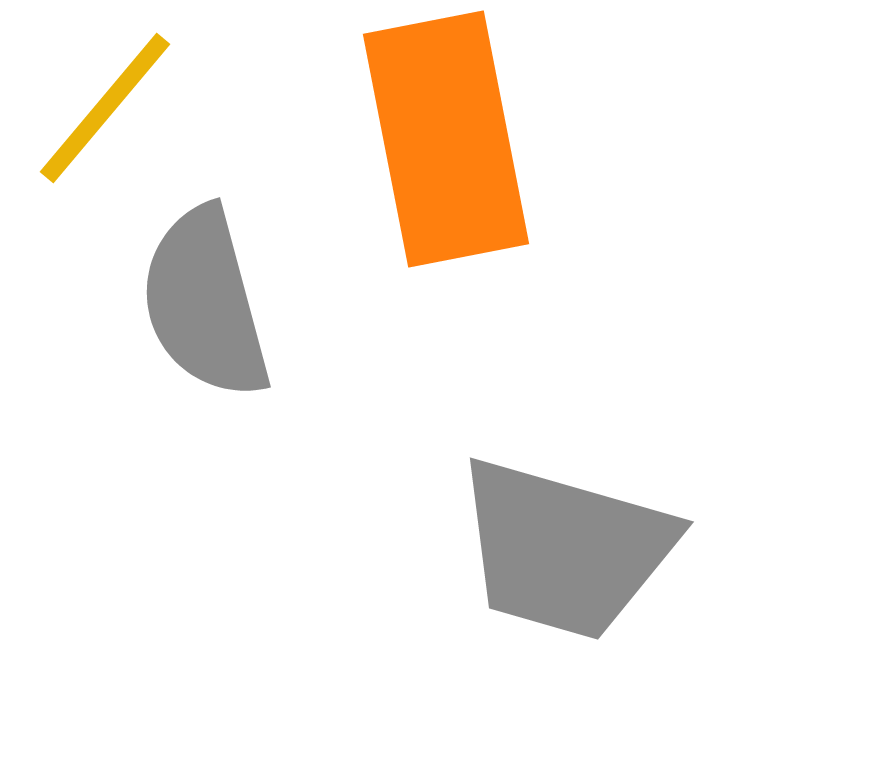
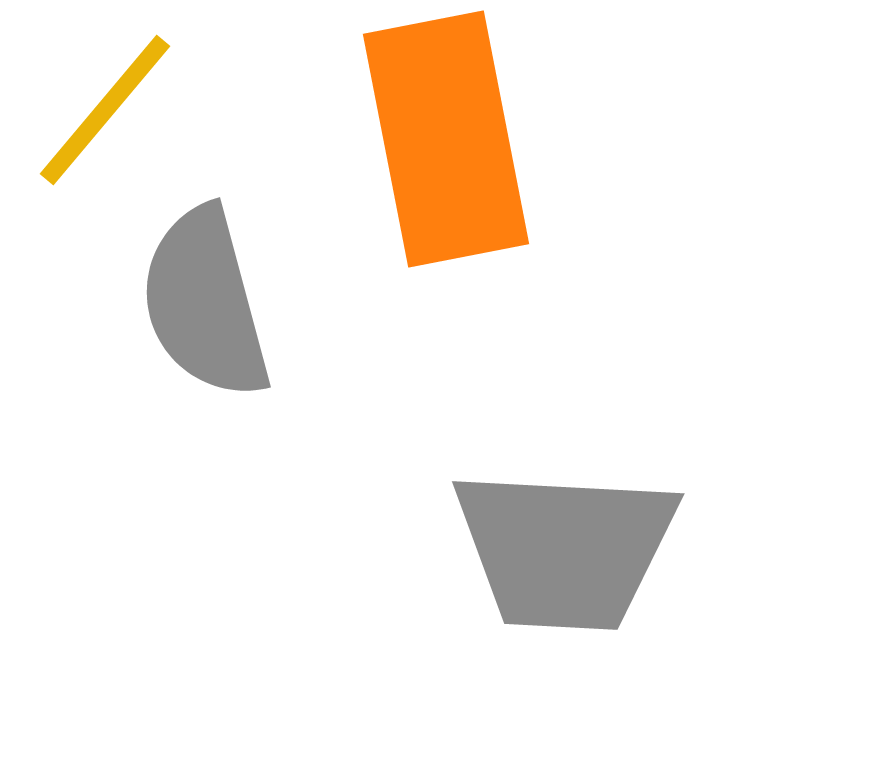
yellow line: moved 2 px down
gray trapezoid: rotated 13 degrees counterclockwise
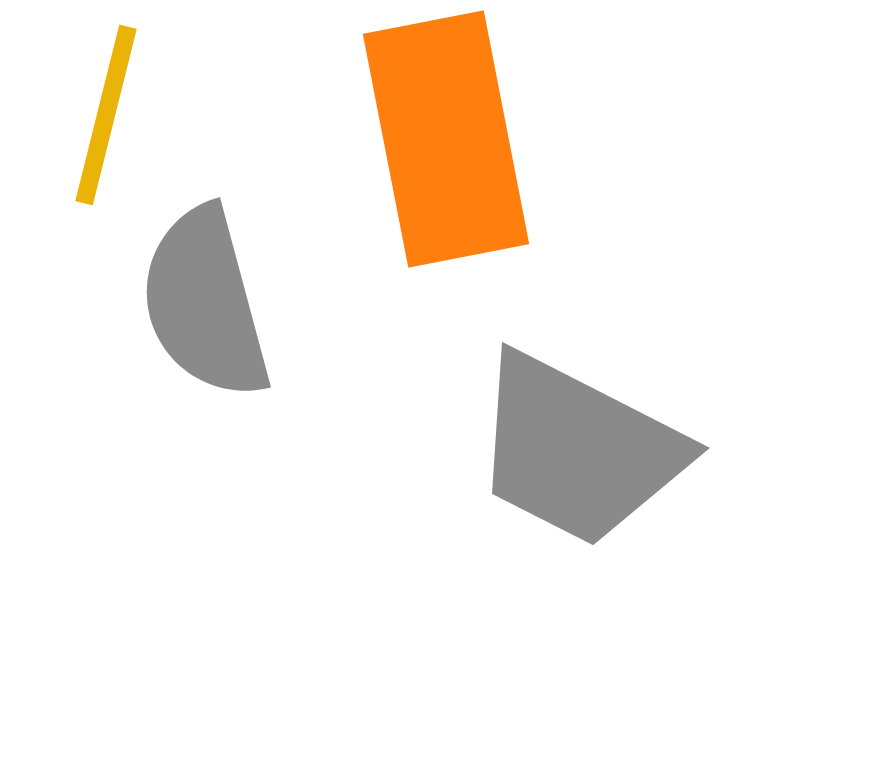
yellow line: moved 1 px right, 5 px down; rotated 26 degrees counterclockwise
gray trapezoid: moved 13 px right, 99 px up; rotated 24 degrees clockwise
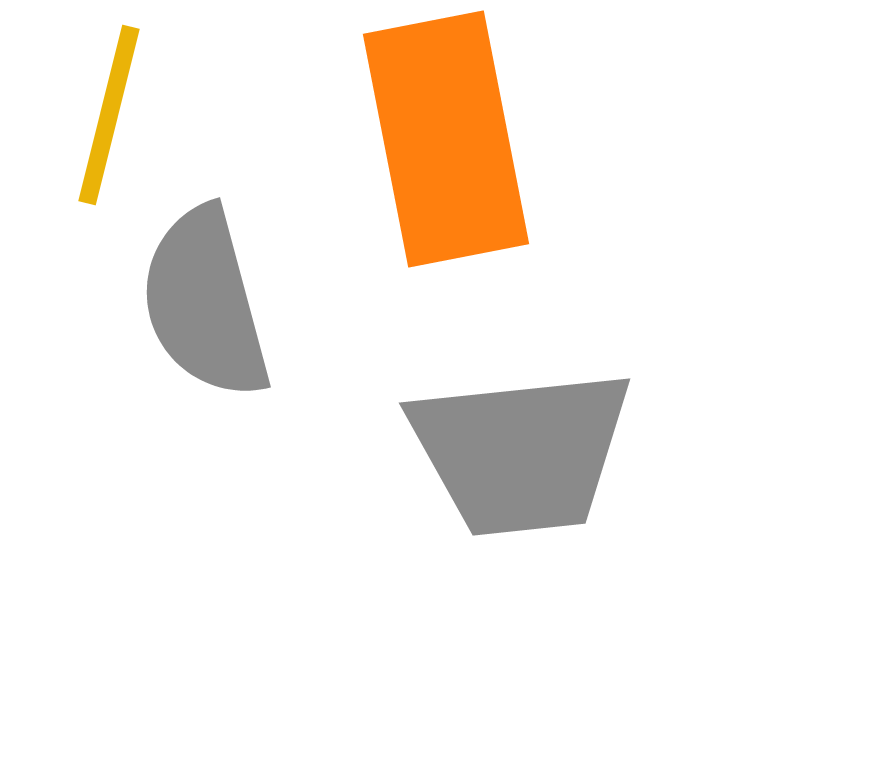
yellow line: moved 3 px right
gray trapezoid: moved 57 px left, 2 px down; rotated 33 degrees counterclockwise
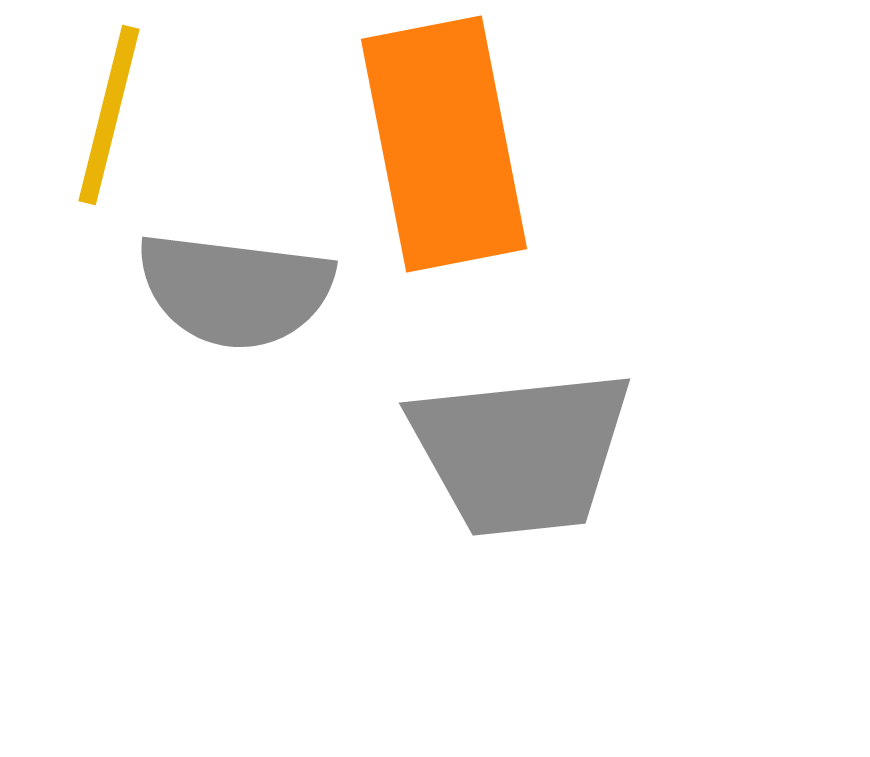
orange rectangle: moved 2 px left, 5 px down
gray semicircle: moved 30 px right, 13 px up; rotated 68 degrees counterclockwise
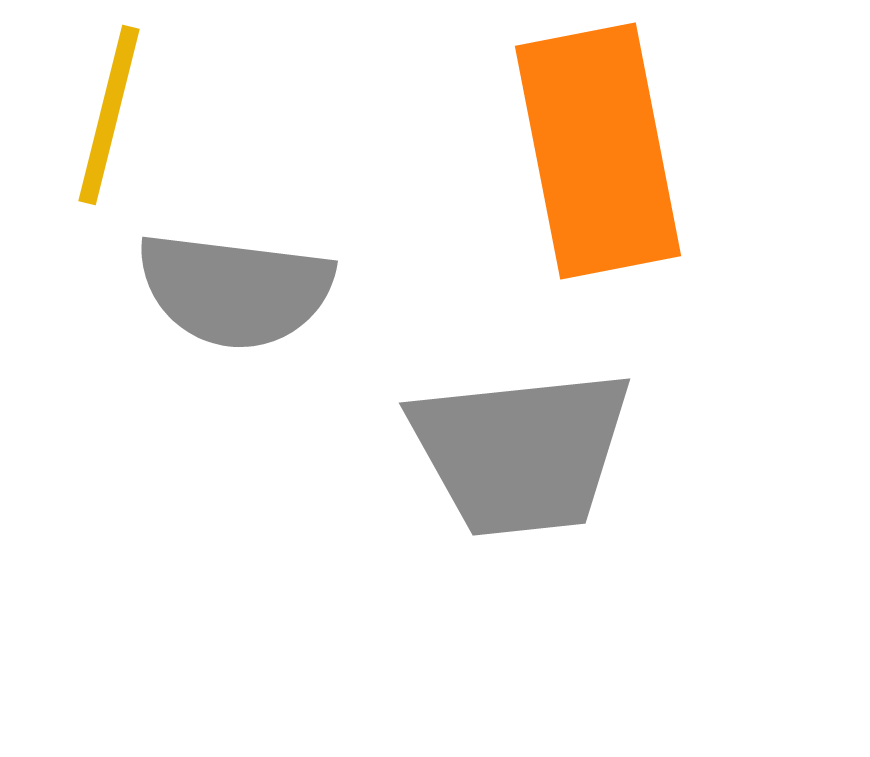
orange rectangle: moved 154 px right, 7 px down
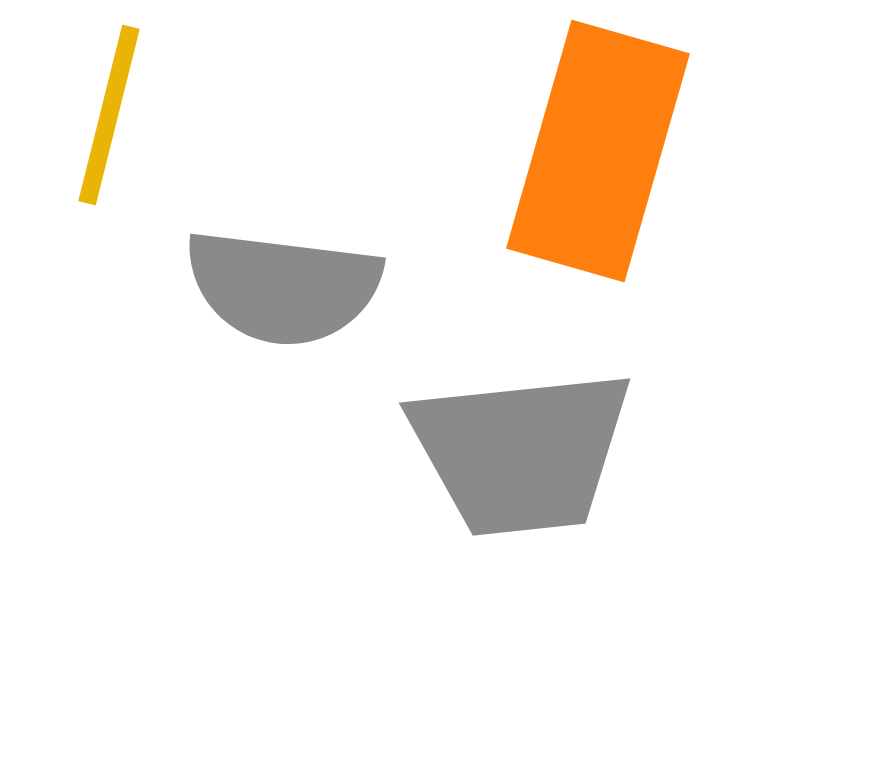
orange rectangle: rotated 27 degrees clockwise
gray semicircle: moved 48 px right, 3 px up
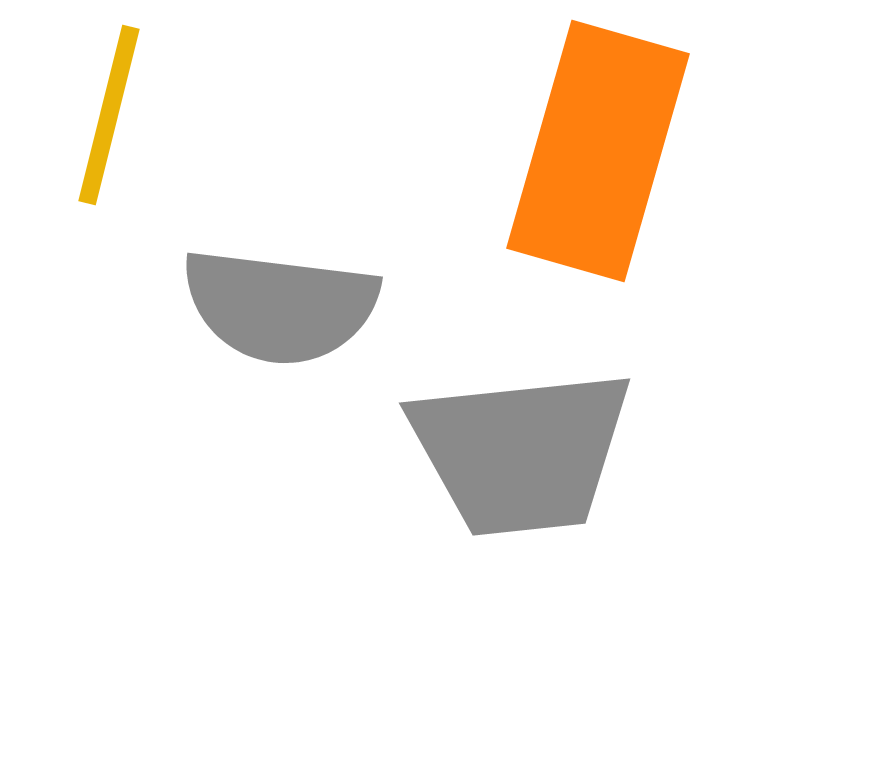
gray semicircle: moved 3 px left, 19 px down
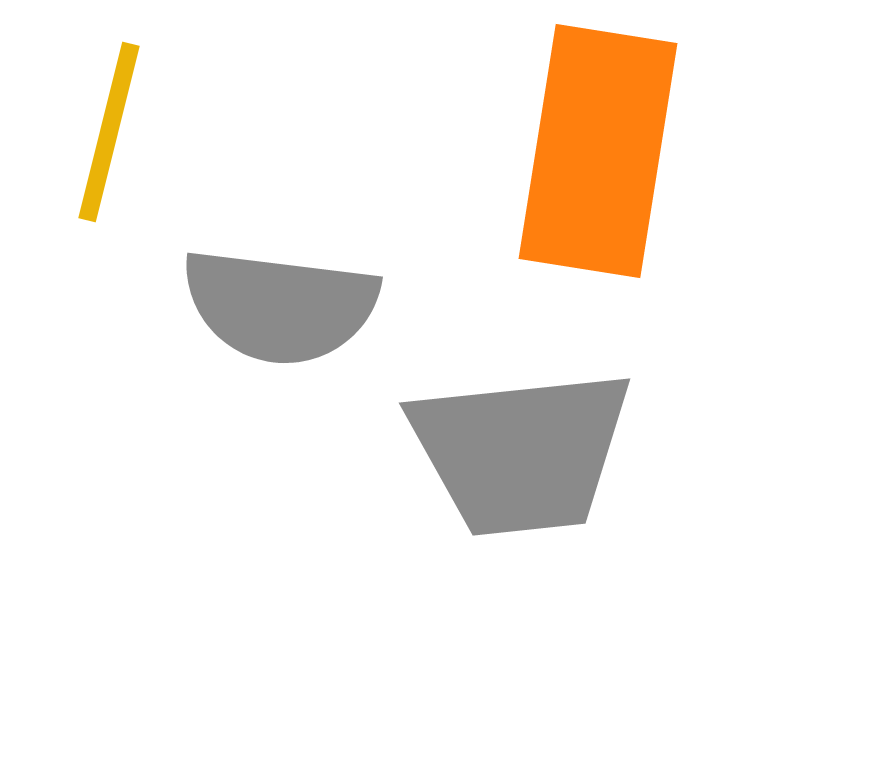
yellow line: moved 17 px down
orange rectangle: rotated 7 degrees counterclockwise
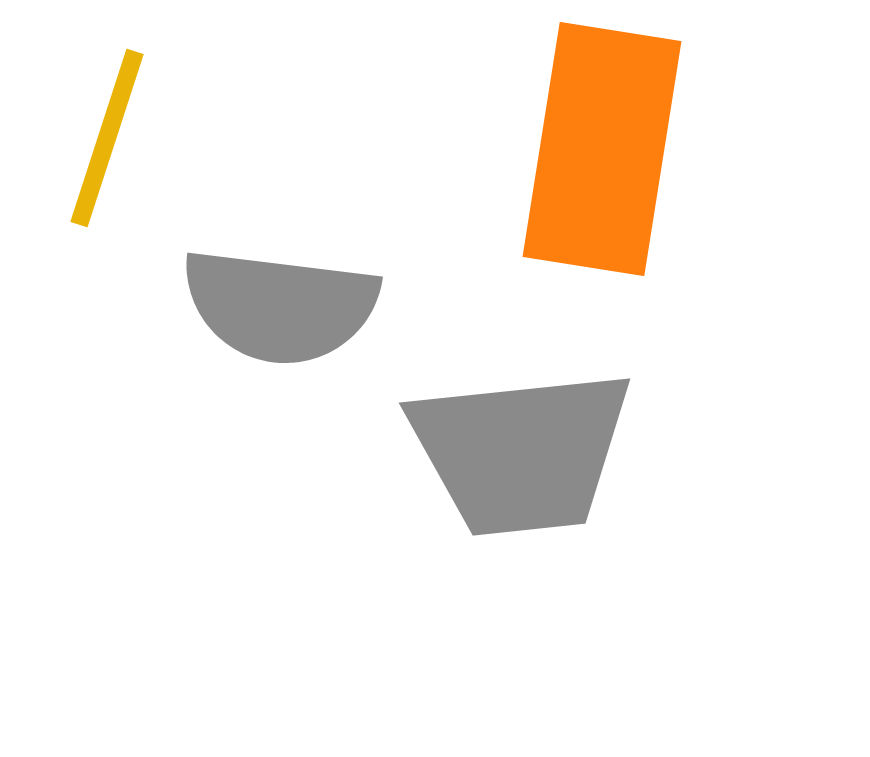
yellow line: moved 2 px left, 6 px down; rotated 4 degrees clockwise
orange rectangle: moved 4 px right, 2 px up
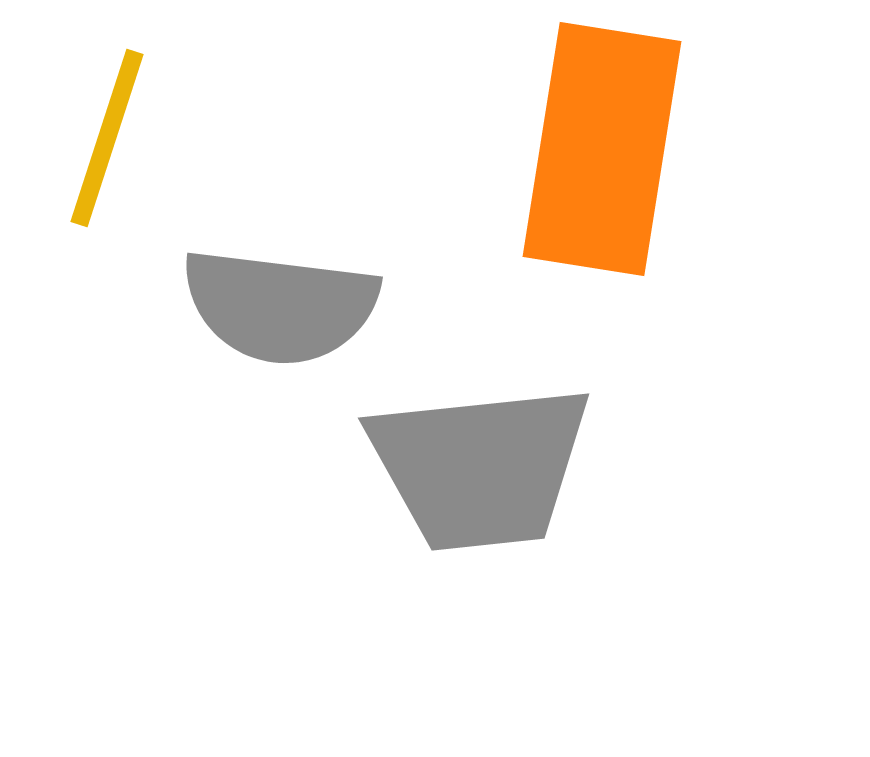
gray trapezoid: moved 41 px left, 15 px down
